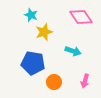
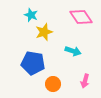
orange circle: moved 1 px left, 2 px down
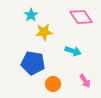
cyan star: rotated 16 degrees clockwise
yellow star: rotated 12 degrees clockwise
pink arrow: rotated 48 degrees counterclockwise
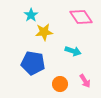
orange circle: moved 7 px right
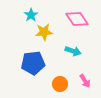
pink diamond: moved 4 px left, 2 px down
blue pentagon: rotated 15 degrees counterclockwise
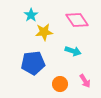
pink diamond: moved 1 px down
